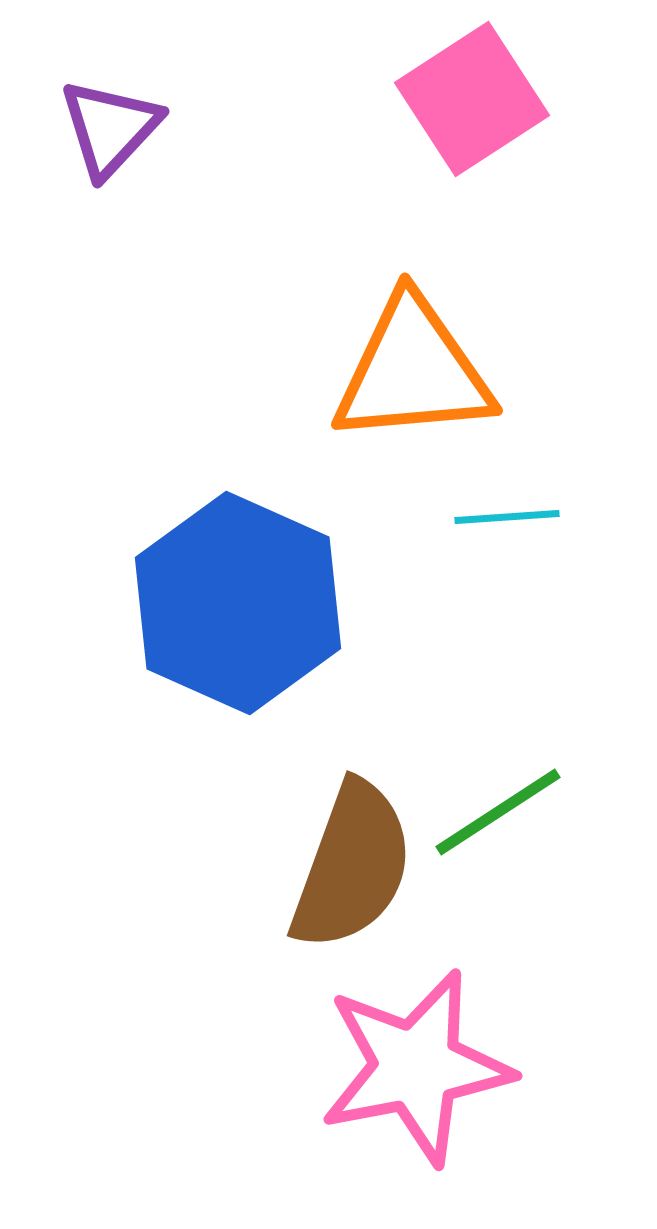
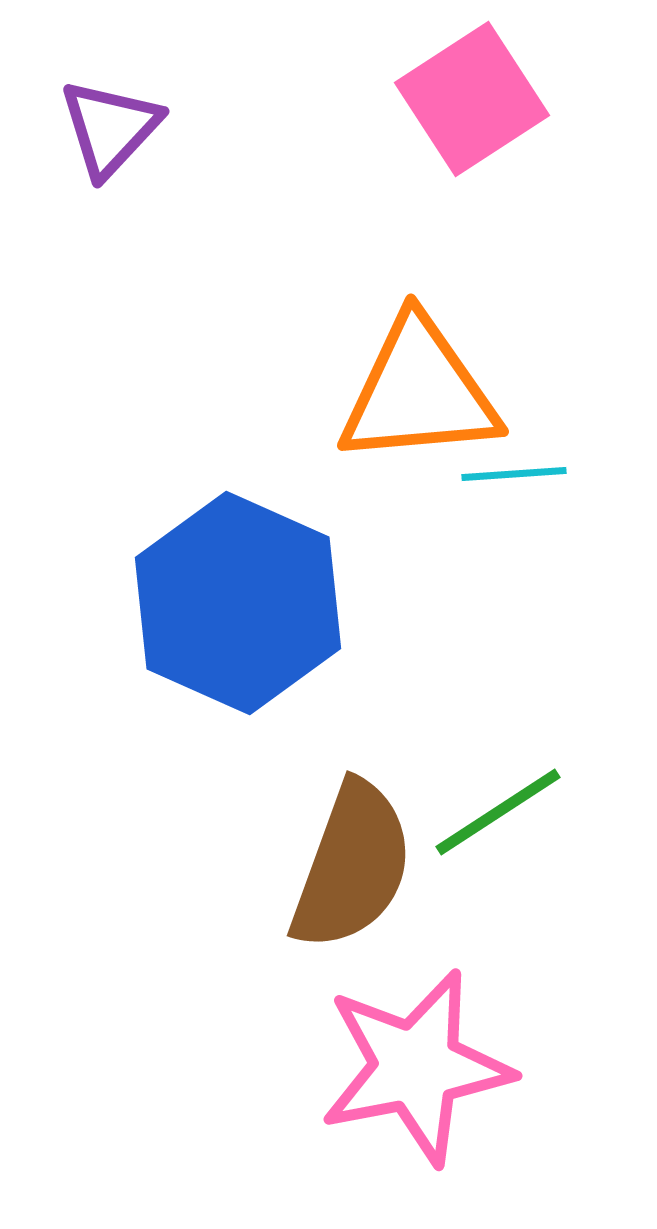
orange triangle: moved 6 px right, 21 px down
cyan line: moved 7 px right, 43 px up
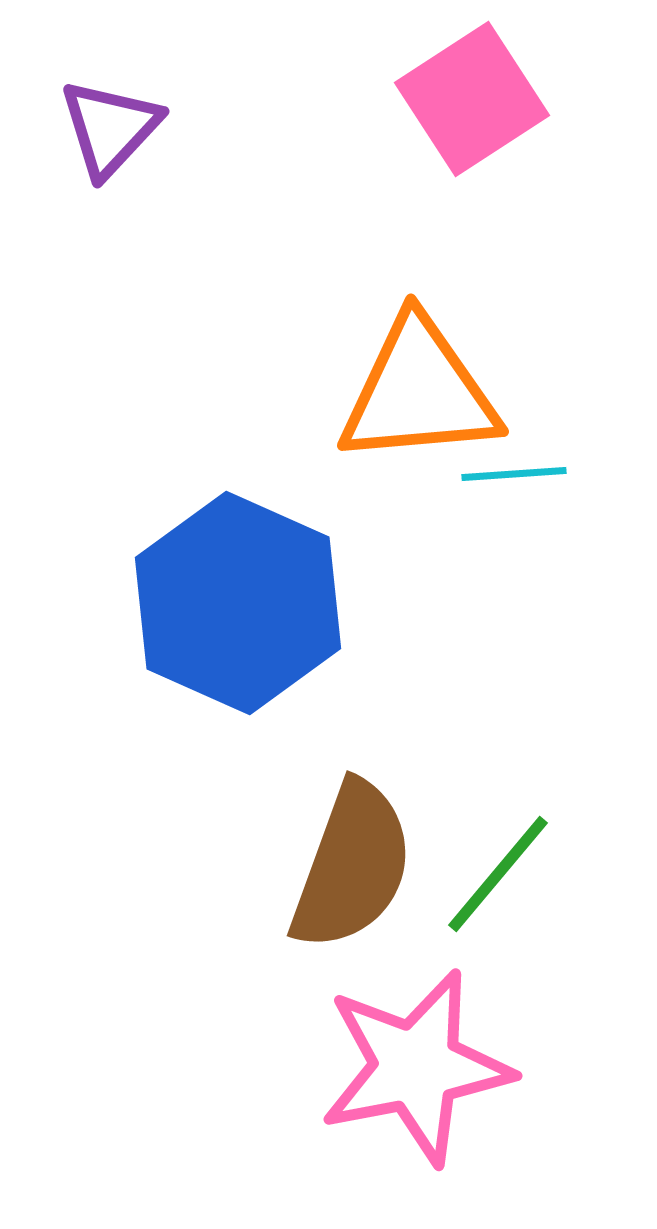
green line: moved 62 px down; rotated 17 degrees counterclockwise
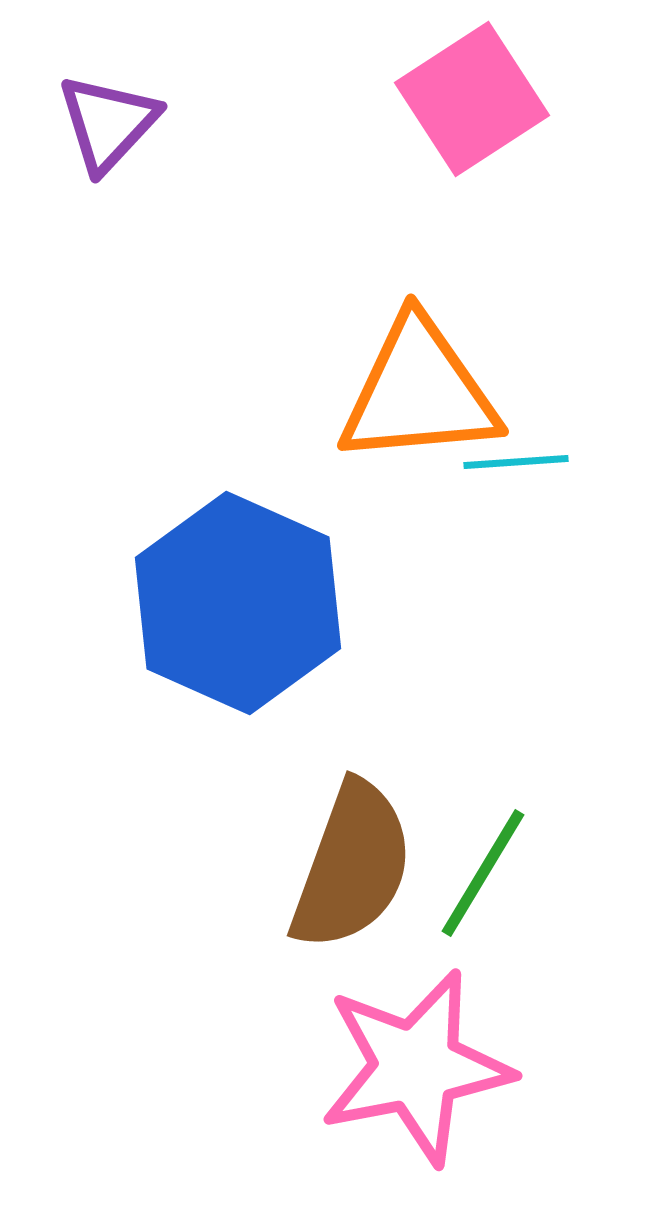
purple triangle: moved 2 px left, 5 px up
cyan line: moved 2 px right, 12 px up
green line: moved 15 px left, 1 px up; rotated 9 degrees counterclockwise
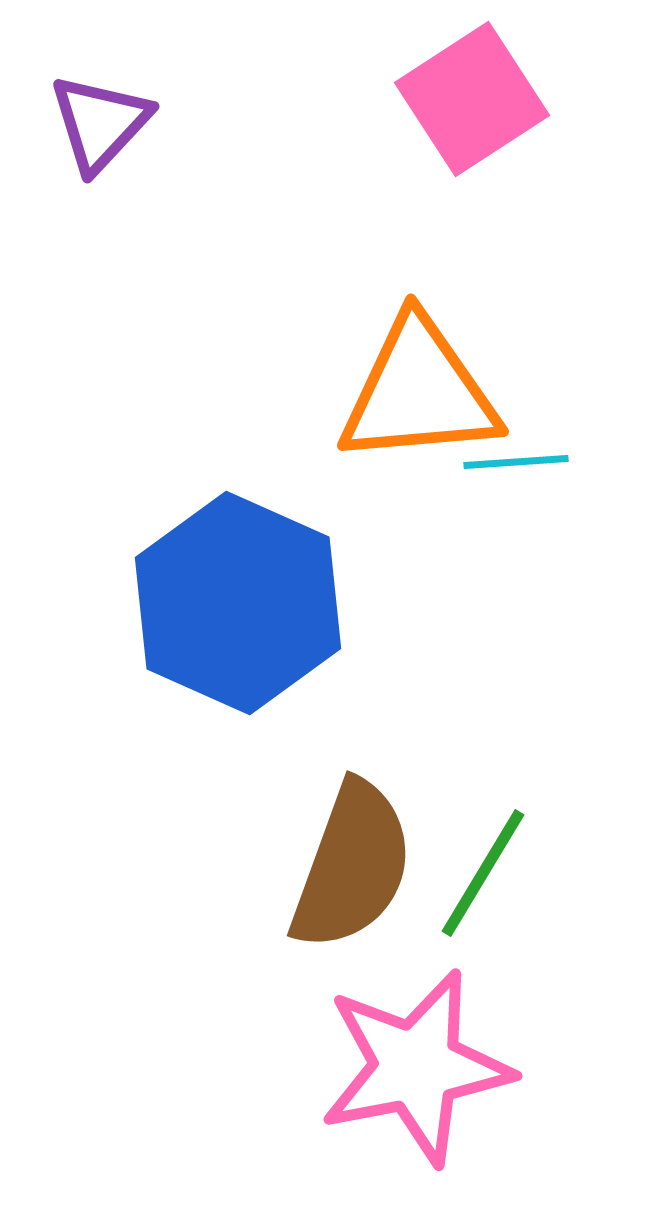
purple triangle: moved 8 px left
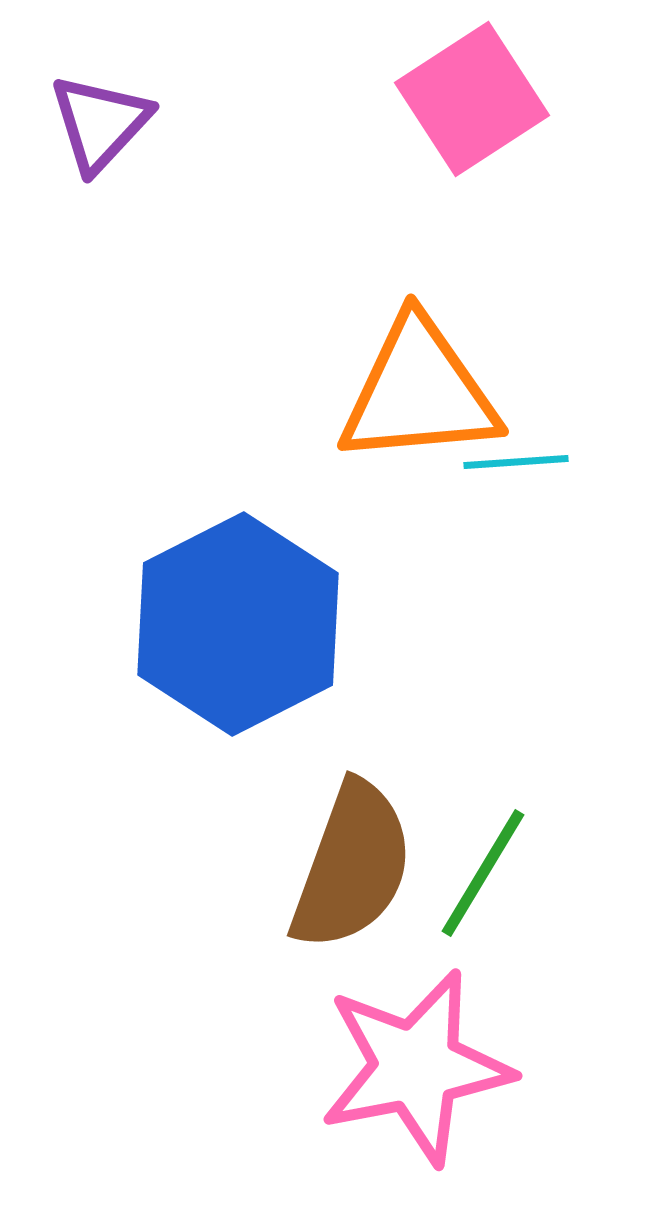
blue hexagon: moved 21 px down; rotated 9 degrees clockwise
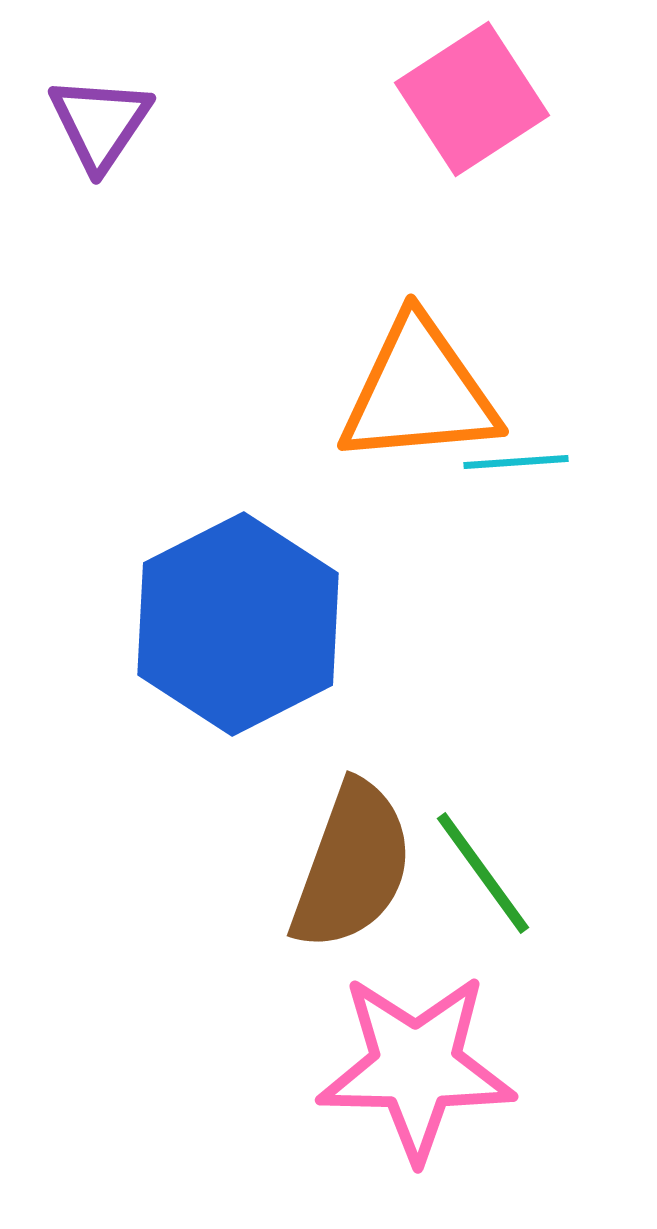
purple triangle: rotated 9 degrees counterclockwise
green line: rotated 67 degrees counterclockwise
pink star: rotated 12 degrees clockwise
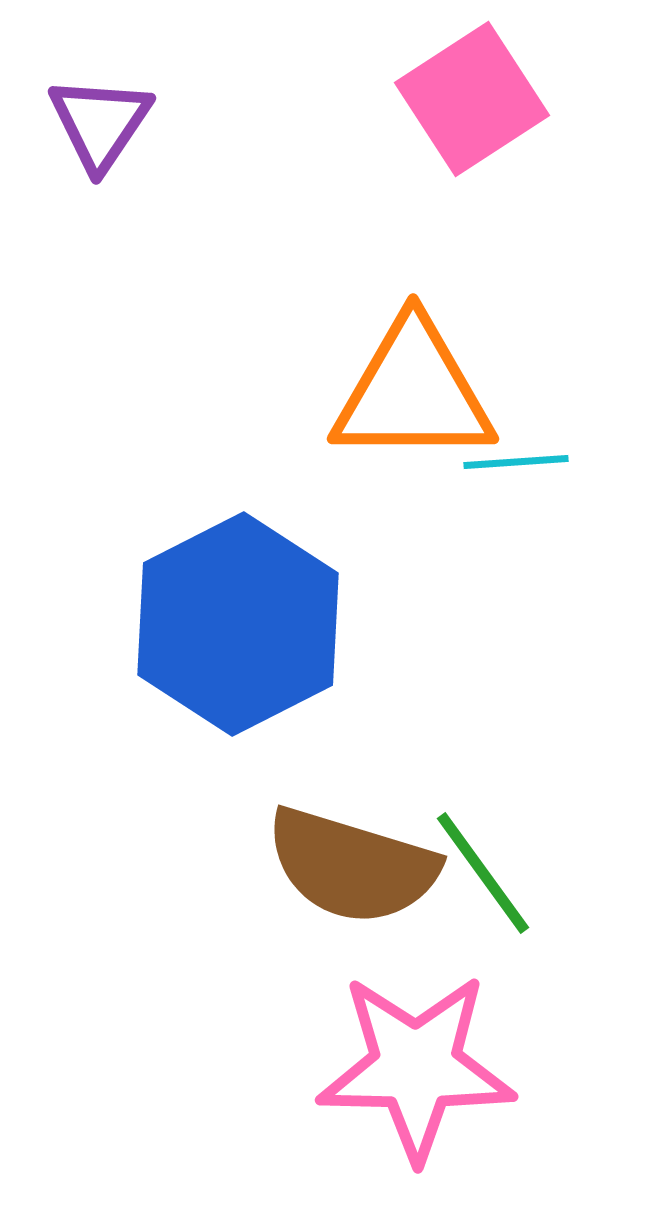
orange triangle: moved 6 px left; rotated 5 degrees clockwise
brown semicircle: rotated 87 degrees clockwise
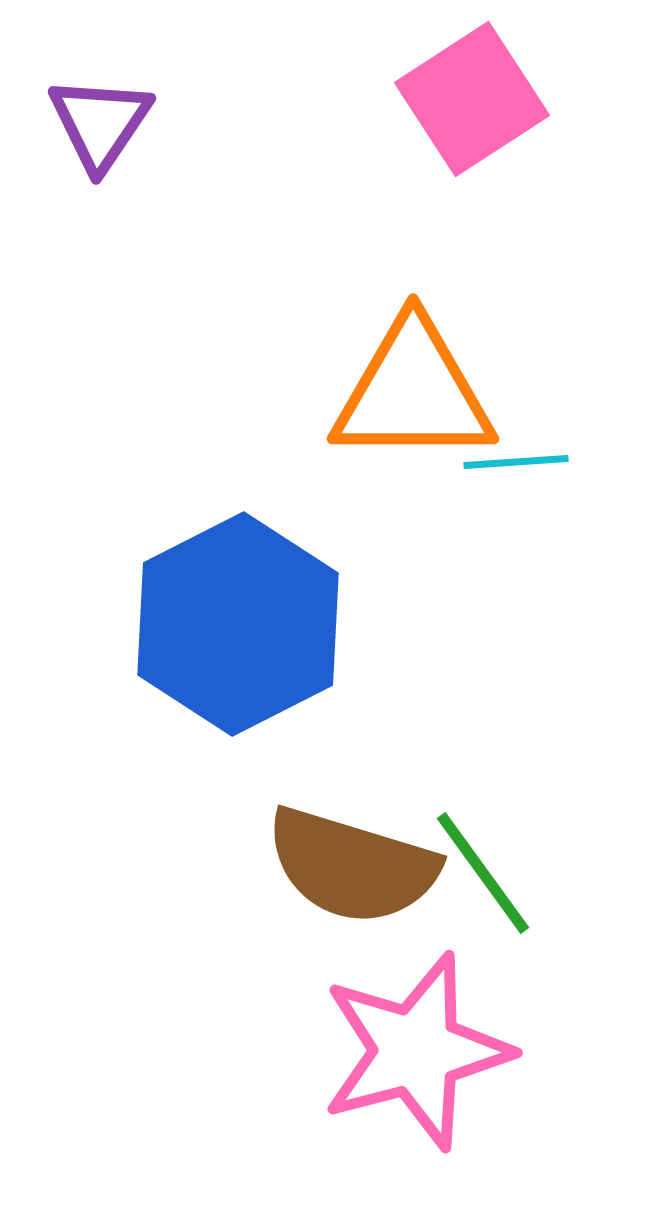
pink star: moved 16 px up; rotated 16 degrees counterclockwise
